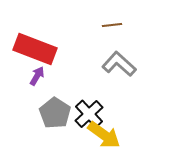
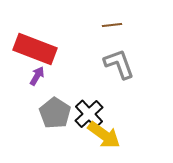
gray L-shape: rotated 28 degrees clockwise
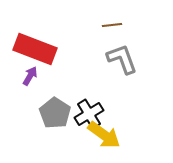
gray L-shape: moved 3 px right, 5 px up
purple arrow: moved 7 px left
black cross: rotated 12 degrees clockwise
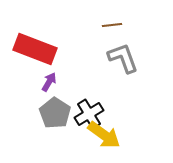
gray L-shape: moved 1 px right, 1 px up
purple arrow: moved 19 px right, 6 px down
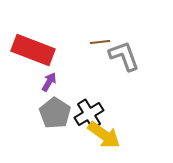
brown line: moved 12 px left, 17 px down
red rectangle: moved 2 px left, 1 px down
gray L-shape: moved 1 px right, 2 px up
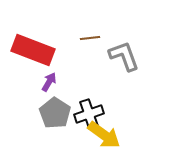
brown line: moved 10 px left, 4 px up
black cross: rotated 12 degrees clockwise
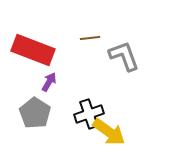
gray pentagon: moved 20 px left
yellow arrow: moved 5 px right, 3 px up
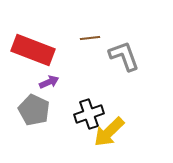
purple arrow: rotated 36 degrees clockwise
gray pentagon: moved 1 px left, 3 px up; rotated 8 degrees counterclockwise
yellow arrow: rotated 100 degrees clockwise
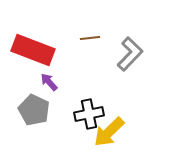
gray L-shape: moved 6 px right, 2 px up; rotated 64 degrees clockwise
purple arrow: rotated 108 degrees counterclockwise
black cross: rotated 8 degrees clockwise
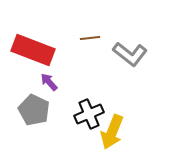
gray L-shape: rotated 84 degrees clockwise
black cross: rotated 12 degrees counterclockwise
yellow arrow: moved 3 px right; rotated 24 degrees counterclockwise
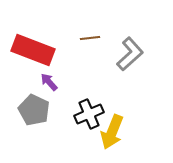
gray L-shape: rotated 80 degrees counterclockwise
